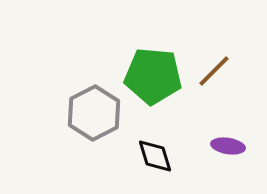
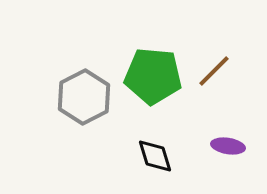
gray hexagon: moved 10 px left, 16 px up
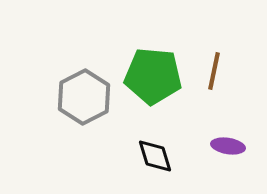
brown line: rotated 33 degrees counterclockwise
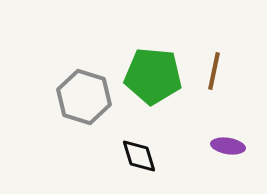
gray hexagon: rotated 16 degrees counterclockwise
black diamond: moved 16 px left
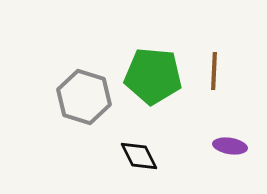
brown line: rotated 9 degrees counterclockwise
purple ellipse: moved 2 px right
black diamond: rotated 9 degrees counterclockwise
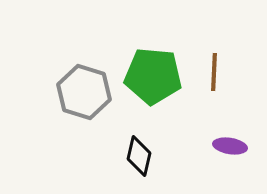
brown line: moved 1 px down
gray hexagon: moved 5 px up
black diamond: rotated 39 degrees clockwise
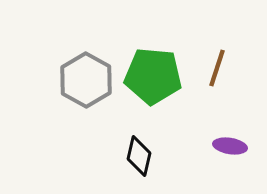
brown line: moved 3 px right, 4 px up; rotated 15 degrees clockwise
gray hexagon: moved 2 px right, 12 px up; rotated 12 degrees clockwise
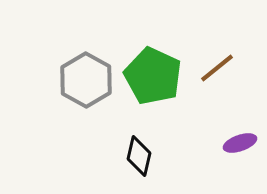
brown line: rotated 33 degrees clockwise
green pentagon: rotated 20 degrees clockwise
purple ellipse: moved 10 px right, 3 px up; rotated 28 degrees counterclockwise
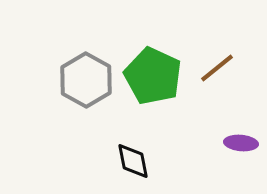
purple ellipse: moved 1 px right; rotated 24 degrees clockwise
black diamond: moved 6 px left, 5 px down; rotated 24 degrees counterclockwise
